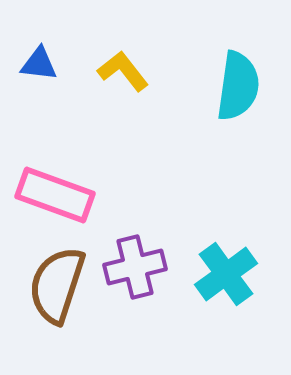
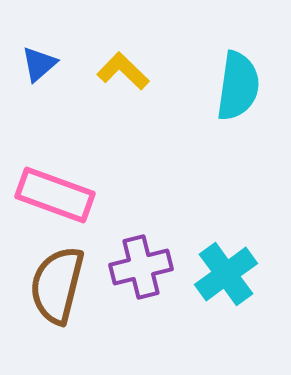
blue triangle: rotated 48 degrees counterclockwise
yellow L-shape: rotated 8 degrees counterclockwise
purple cross: moved 6 px right
brown semicircle: rotated 4 degrees counterclockwise
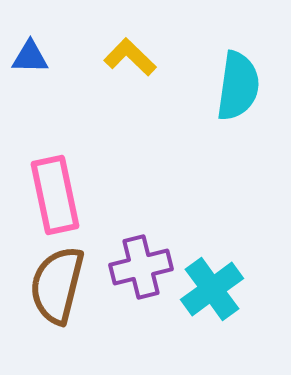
blue triangle: moved 9 px left, 7 px up; rotated 42 degrees clockwise
yellow L-shape: moved 7 px right, 14 px up
pink rectangle: rotated 58 degrees clockwise
cyan cross: moved 14 px left, 15 px down
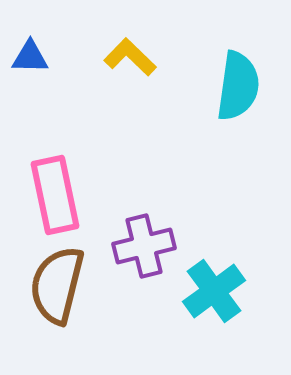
purple cross: moved 3 px right, 21 px up
cyan cross: moved 2 px right, 2 px down
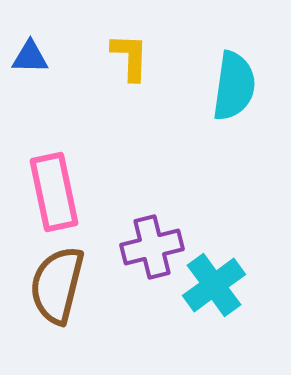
yellow L-shape: rotated 48 degrees clockwise
cyan semicircle: moved 4 px left
pink rectangle: moved 1 px left, 3 px up
purple cross: moved 8 px right, 1 px down
cyan cross: moved 6 px up
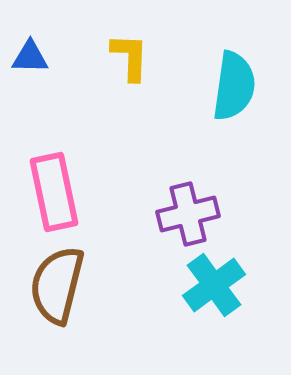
purple cross: moved 36 px right, 33 px up
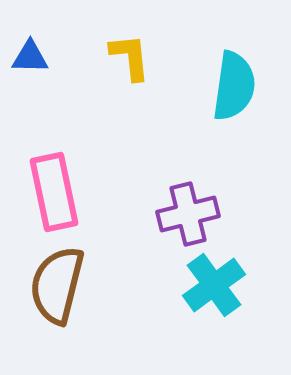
yellow L-shape: rotated 8 degrees counterclockwise
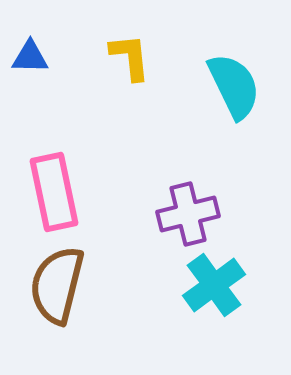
cyan semicircle: rotated 34 degrees counterclockwise
